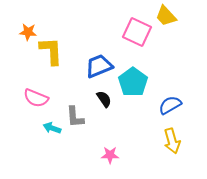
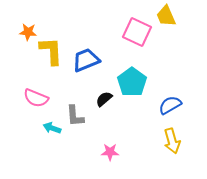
yellow trapezoid: rotated 20 degrees clockwise
blue trapezoid: moved 13 px left, 6 px up
cyan pentagon: moved 1 px left
black semicircle: rotated 96 degrees counterclockwise
gray L-shape: moved 1 px up
pink star: moved 3 px up
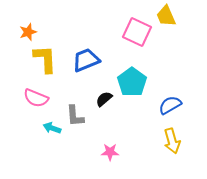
orange star: rotated 24 degrees counterclockwise
yellow L-shape: moved 6 px left, 8 px down
